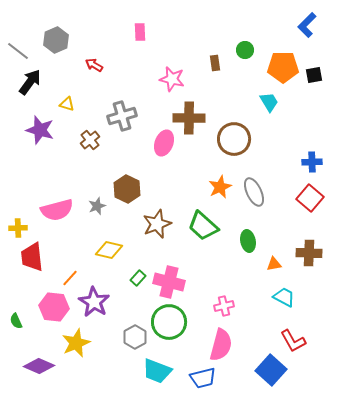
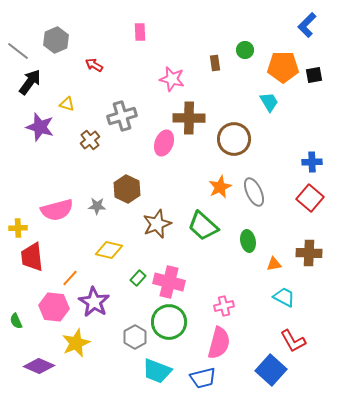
purple star at (40, 130): moved 3 px up
gray star at (97, 206): rotated 24 degrees clockwise
pink semicircle at (221, 345): moved 2 px left, 2 px up
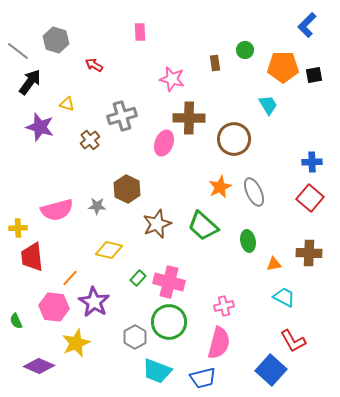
gray hexagon at (56, 40): rotated 20 degrees counterclockwise
cyan trapezoid at (269, 102): moved 1 px left, 3 px down
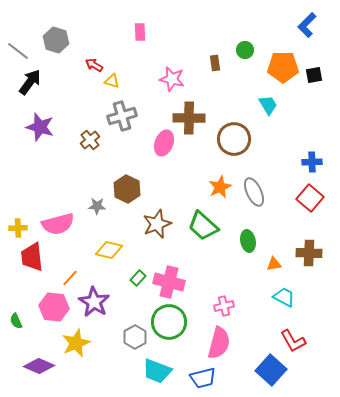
yellow triangle at (67, 104): moved 45 px right, 23 px up
pink semicircle at (57, 210): moved 1 px right, 14 px down
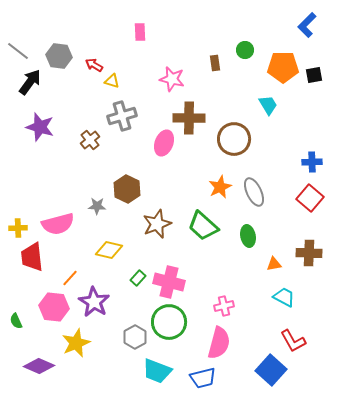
gray hexagon at (56, 40): moved 3 px right, 16 px down; rotated 10 degrees counterclockwise
green ellipse at (248, 241): moved 5 px up
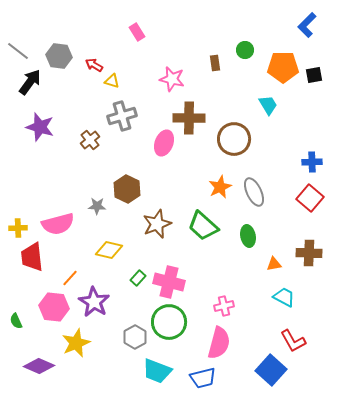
pink rectangle at (140, 32): moved 3 px left; rotated 30 degrees counterclockwise
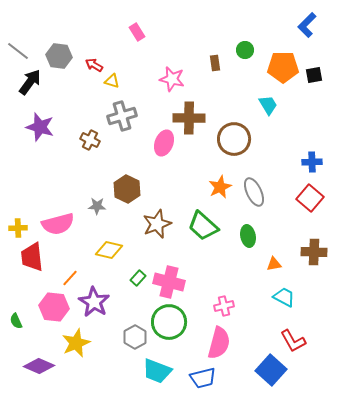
brown cross at (90, 140): rotated 24 degrees counterclockwise
brown cross at (309, 253): moved 5 px right, 1 px up
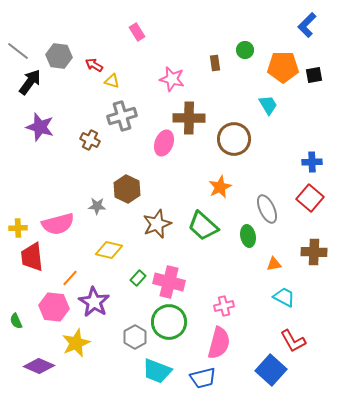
gray ellipse at (254, 192): moved 13 px right, 17 px down
